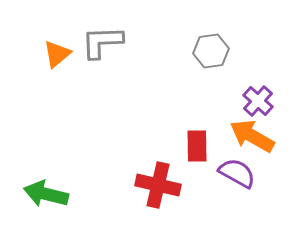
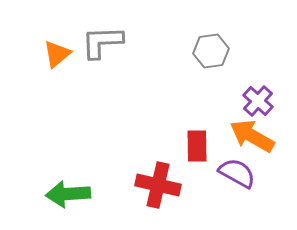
green arrow: moved 22 px right; rotated 18 degrees counterclockwise
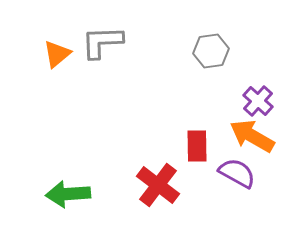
red cross: rotated 24 degrees clockwise
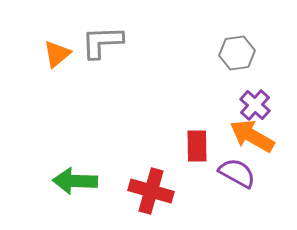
gray hexagon: moved 26 px right, 2 px down
purple cross: moved 3 px left, 4 px down
red cross: moved 7 px left, 6 px down; rotated 21 degrees counterclockwise
green arrow: moved 7 px right, 13 px up; rotated 6 degrees clockwise
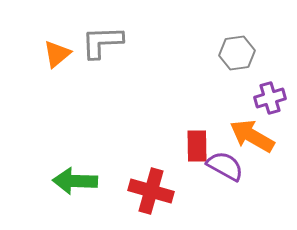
purple cross: moved 15 px right, 7 px up; rotated 32 degrees clockwise
purple semicircle: moved 12 px left, 7 px up
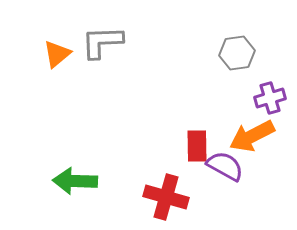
orange arrow: rotated 57 degrees counterclockwise
red cross: moved 15 px right, 6 px down
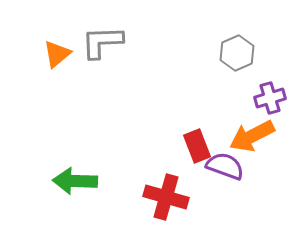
gray hexagon: rotated 16 degrees counterclockwise
red rectangle: rotated 20 degrees counterclockwise
purple semicircle: rotated 9 degrees counterclockwise
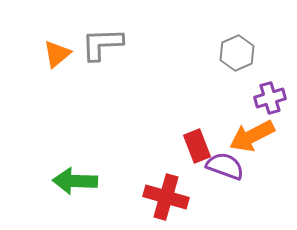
gray L-shape: moved 2 px down
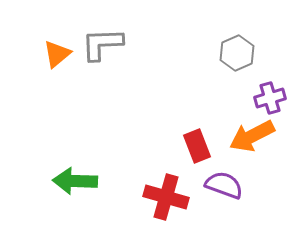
purple semicircle: moved 1 px left, 19 px down
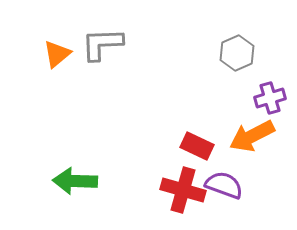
red rectangle: rotated 44 degrees counterclockwise
red cross: moved 17 px right, 7 px up
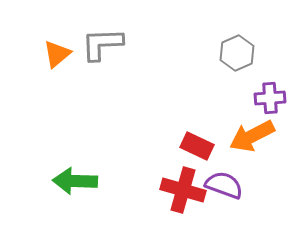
purple cross: rotated 12 degrees clockwise
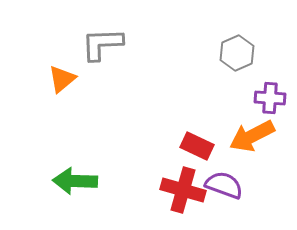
orange triangle: moved 5 px right, 25 px down
purple cross: rotated 8 degrees clockwise
